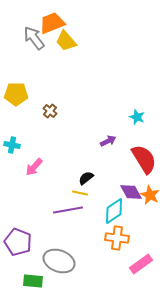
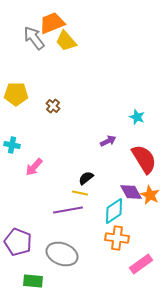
brown cross: moved 3 px right, 5 px up
gray ellipse: moved 3 px right, 7 px up
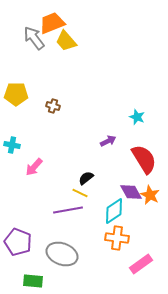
brown cross: rotated 24 degrees counterclockwise
yellow line: rotated 14 degrees clockwise
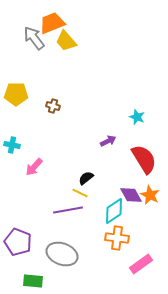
purple diamond: moved 3 px down
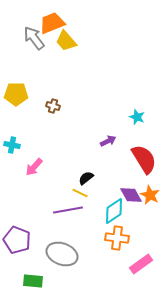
purple pentagon: moved 1 px left, 2 px up
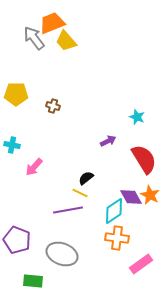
purple diamond: moved 2 px down
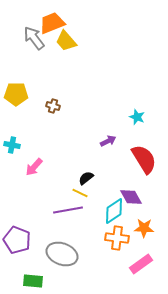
orange star: moved 6 px left, 33 px down; rotated 24 degrees counterclockwise
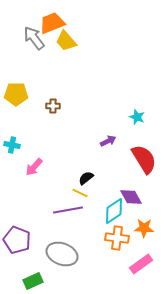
brown cross: rotated 16 degrees counterclockwise
green rectangle: rotated 30 degrees counterclockwise
